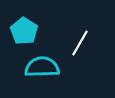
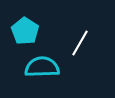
cyan pentagon: moved 1 px right
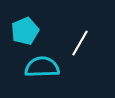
cyan pentagon: rotated 16 degrees clockwise
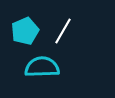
white line: moved 17 px left, 12 px up
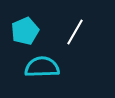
white line: moved 12 px right, 1 px down
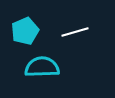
white line: rotated 44 degrees clockwise
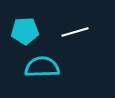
cyan pentagon: rotated 20 degrees clockwise
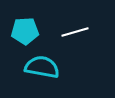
cyan semicircle: rotated 12 degrees clockwise
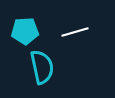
cyan semicircle: rotated 68 degrees clockwise
